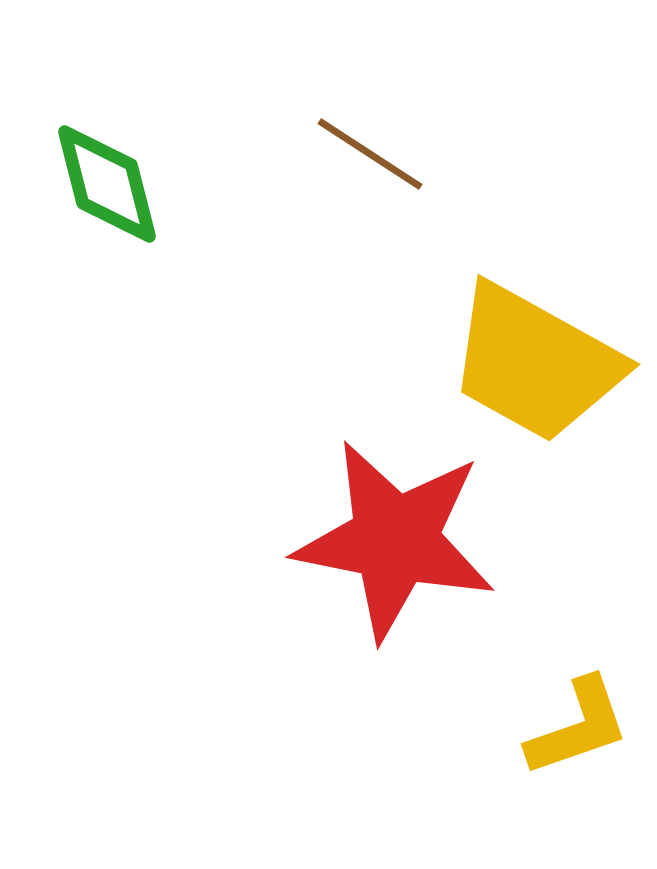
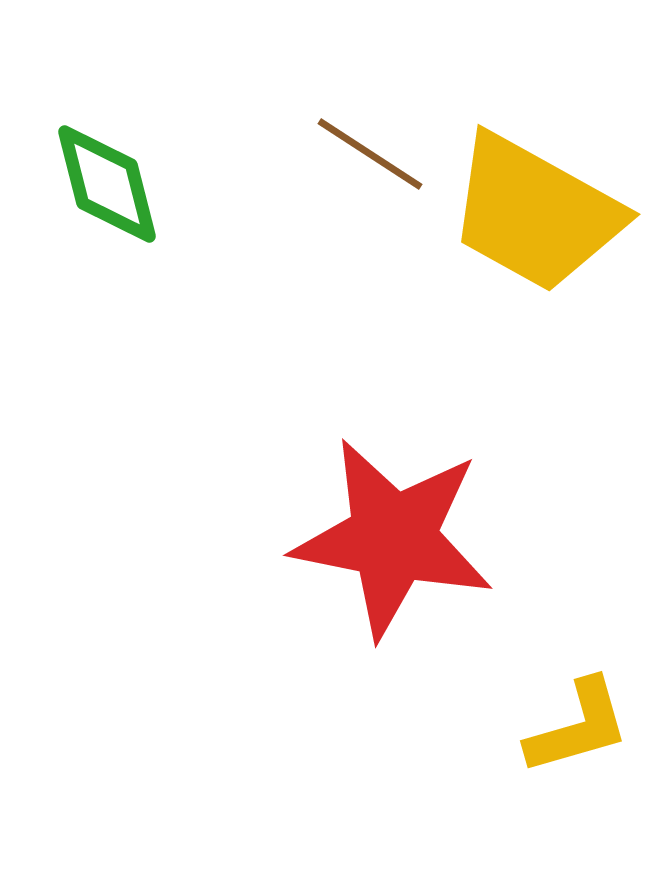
yellow trapezoid: moved 150 px up
red star: moved 2 px left, 2 px up
yellow L-shape: rotated 3 degrees clockwise
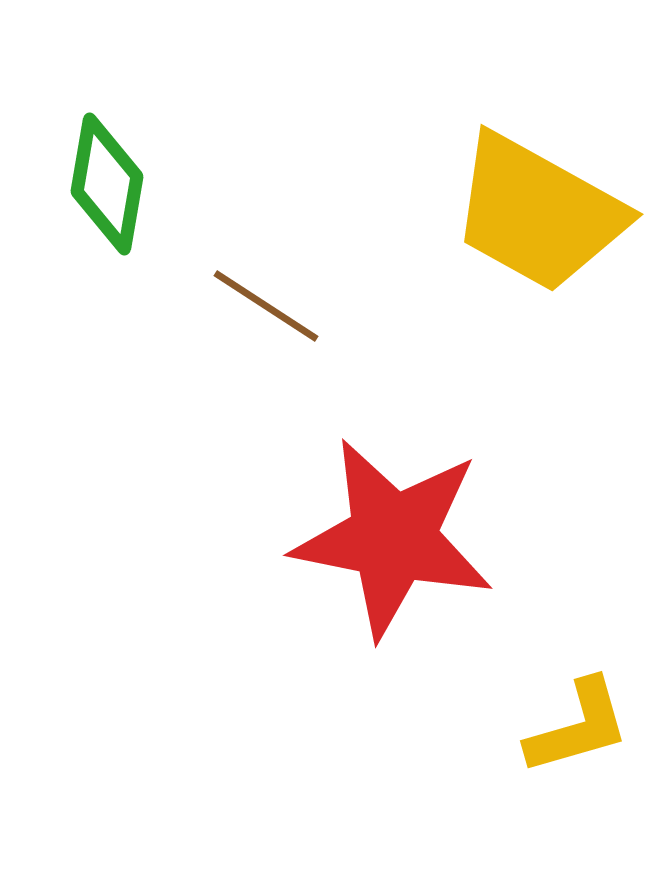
brown line: moved 104 px left, 152 px down
green diamond: rotated 24 degrees clockwise
yellow trapezoid: moved 3 px right
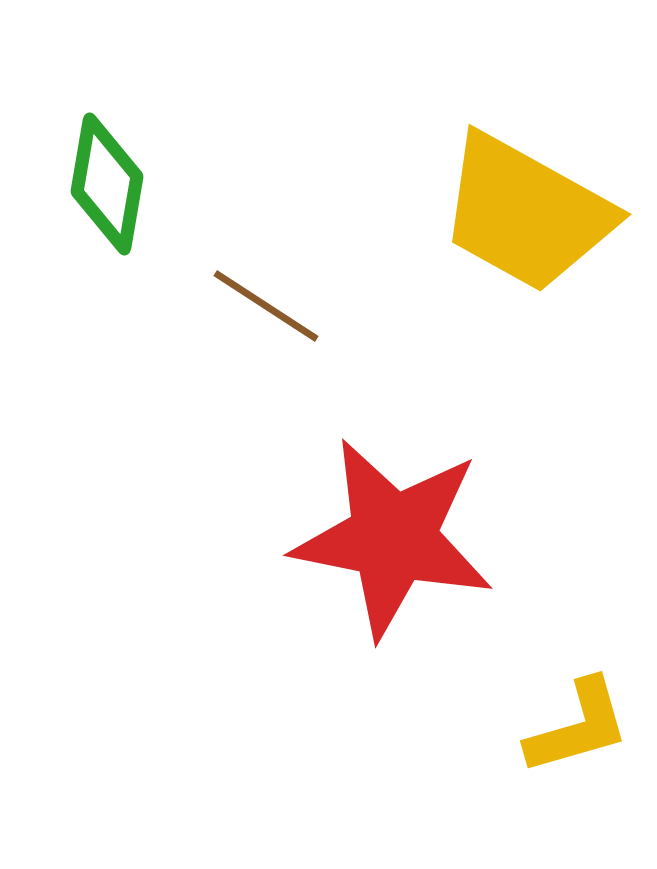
yellow trapezoid: moved 12 px left
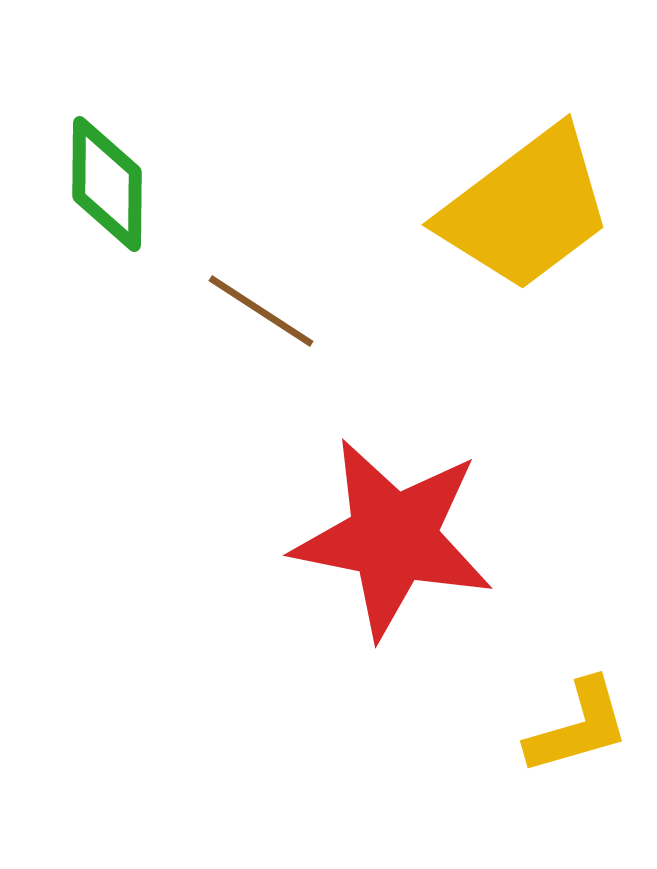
green diamond: rotated 9 degrees counterclockwise
yellow trapezoid: moved 4 px up; rotated 66 degrees counterclockwise
brown line: moved 5 px left, 5 px down
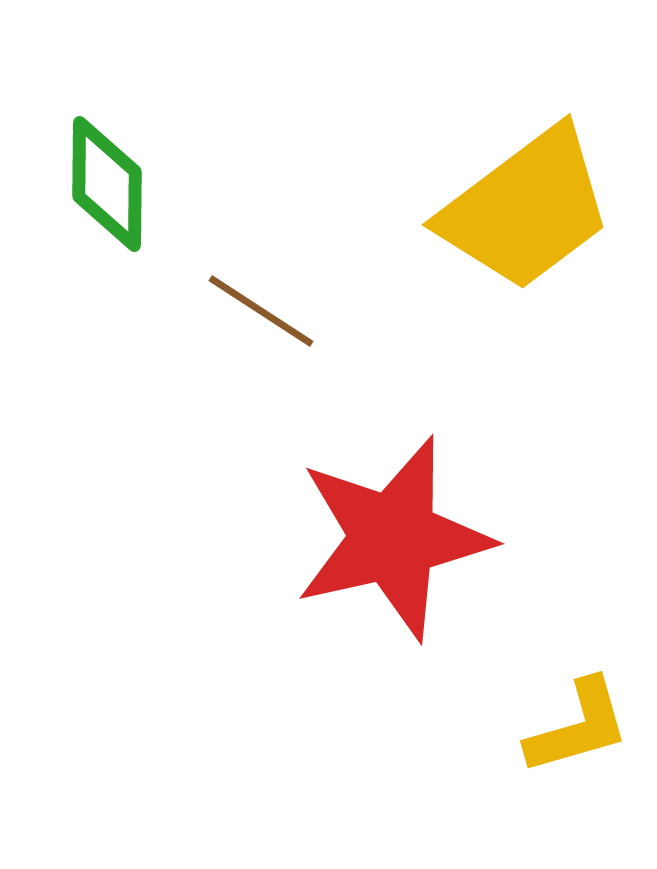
red star: rotated 24 degrees counterclockwise
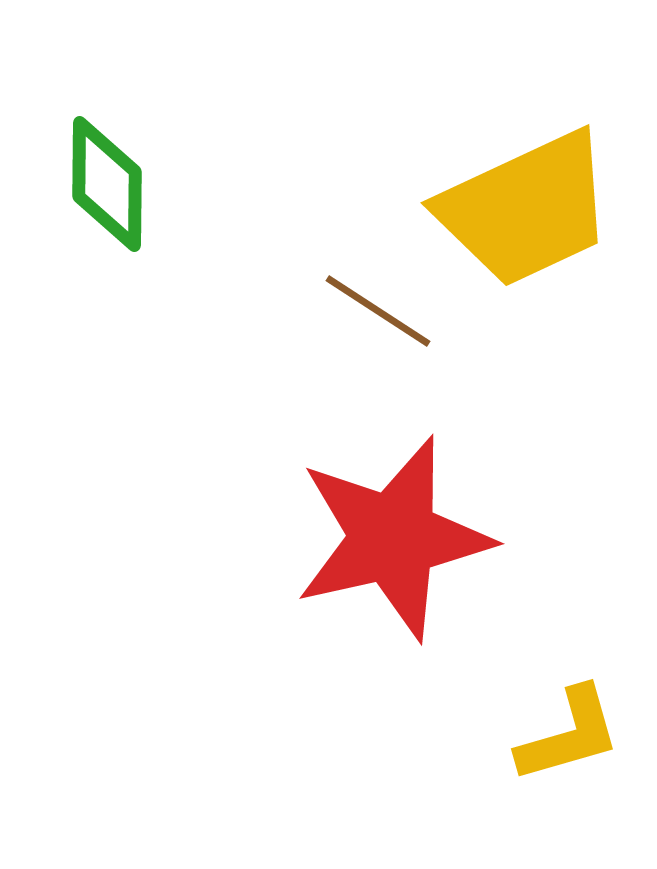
yellow trapezoid: rotated 12 degrees clockwise
brown line: moved 117 px right
yellow L-shape: moved 9 px left, 8 px down
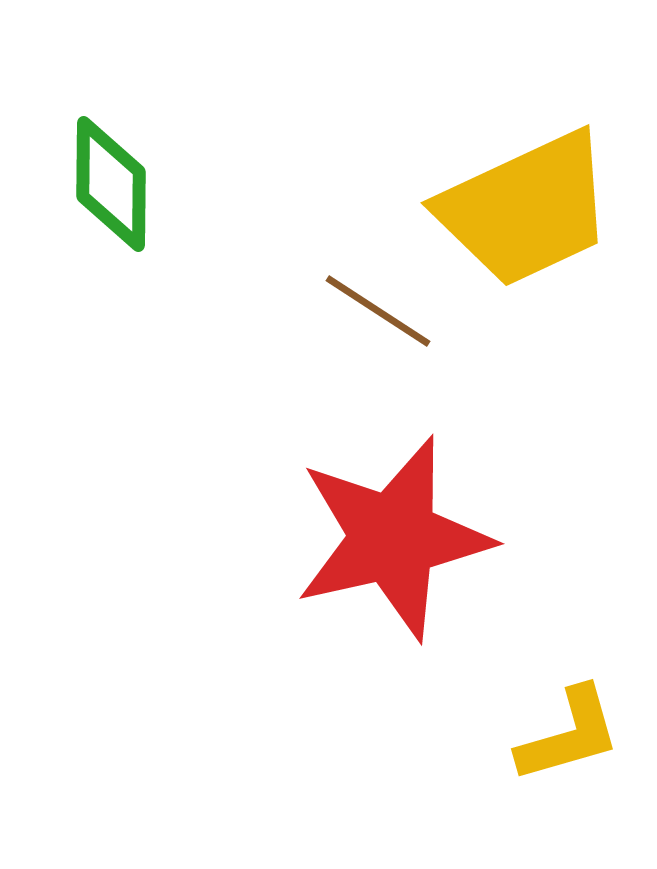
green diamond: moved 4 px right
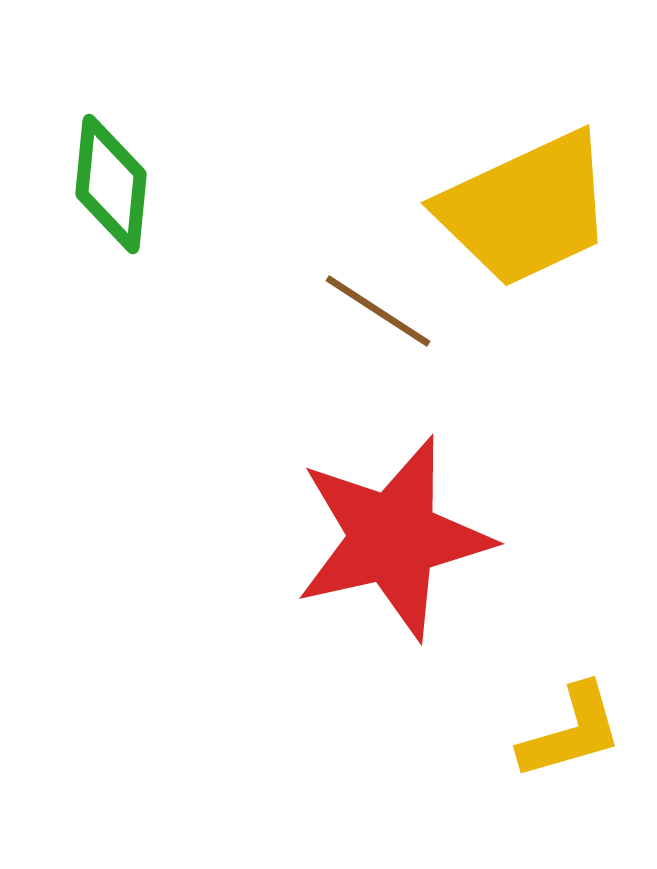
green diamond: rotated 5 degrees clockwise
yellow L-shape: moved 2 px right, 3 px up
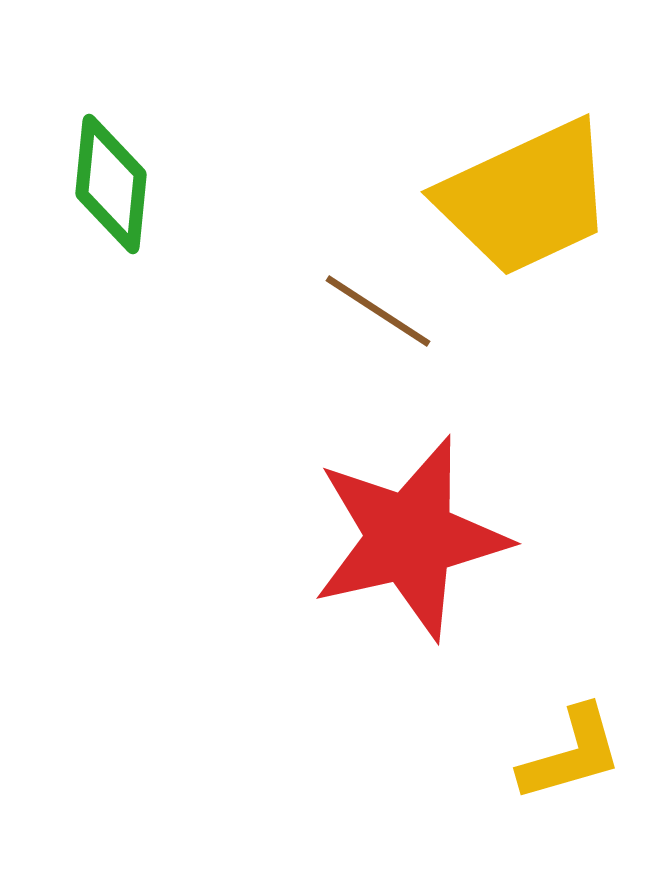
yellow trapezoid: moved 11 px up
red star: moved 17 px right
yellow L-shape: moved 22 px down
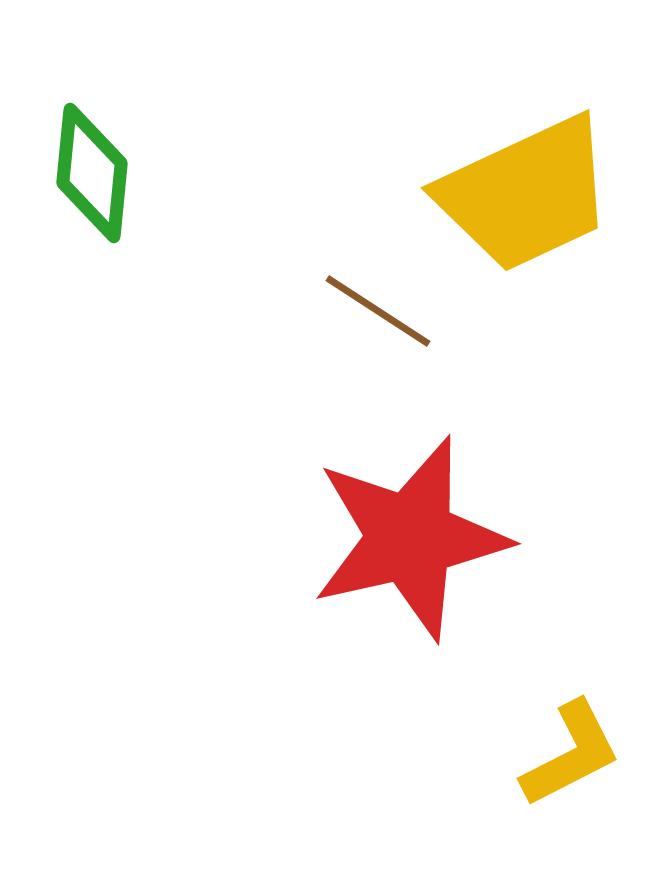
green diamond: moved 19 px left, 11 px up
yellow trapezoid: moved 4 px up
yellow L-shape: rotated 11 degrees counterclockwise
